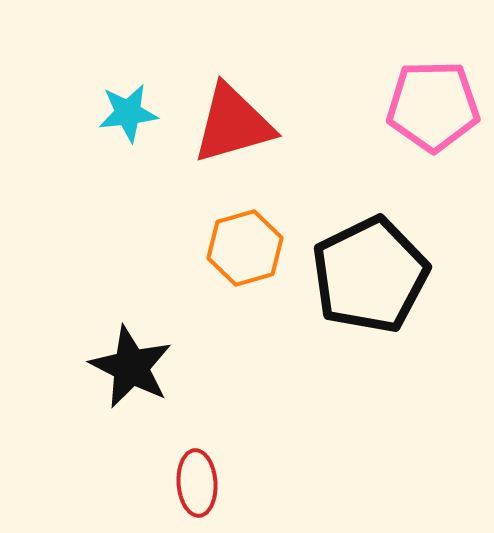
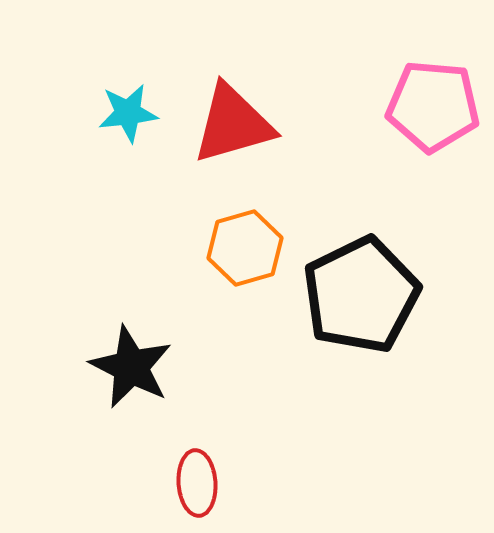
pink pentagon: rotated 6 degrees clockwise
black pentagon: moved 9 px left, 20 px down
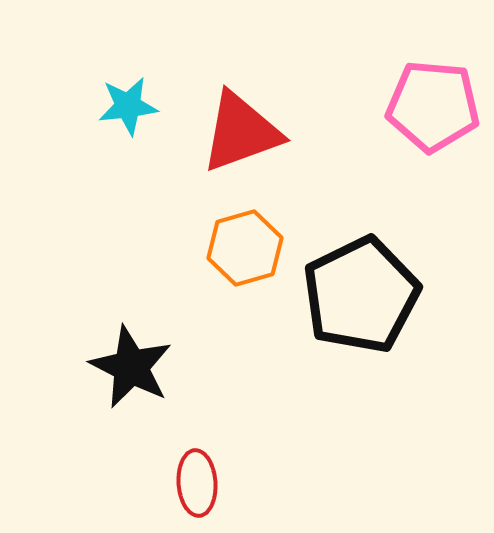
cyan star: moved 7 px up
red triangle: moved 8 px right, 8 px down; rotated 4 degrees counterclockwise
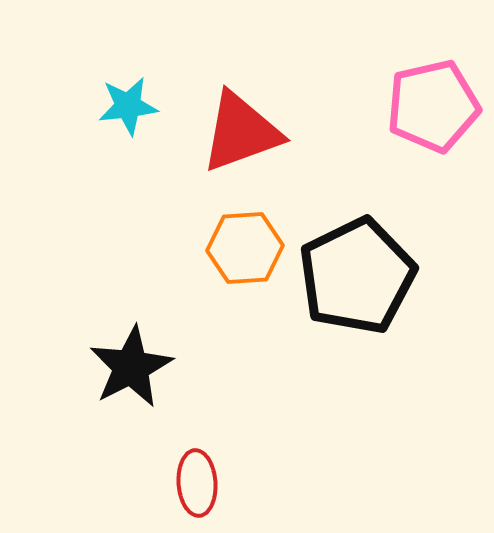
pink pentagon: rotated 18 degrees counterclockwise
orange hexagon: rotated 12 degrees clockwise
black pentagon: moved 4 px left, 19 px up
black star: rotated 18 degrees clockwise
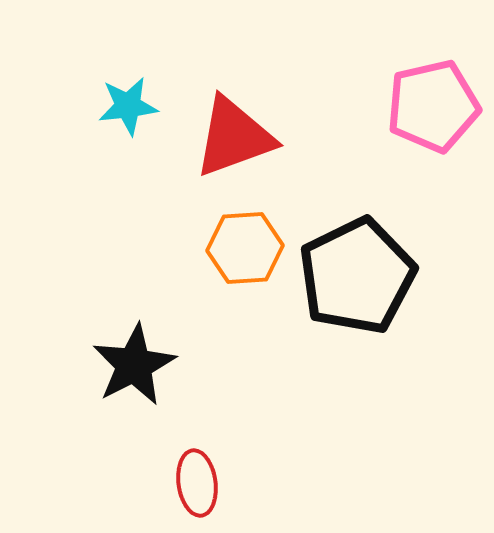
red triangle: moved 7 px left, 5 px down
black star: moved 3 px right, 2 px up
red ellipse: rotated 4 degrees counterclockwise
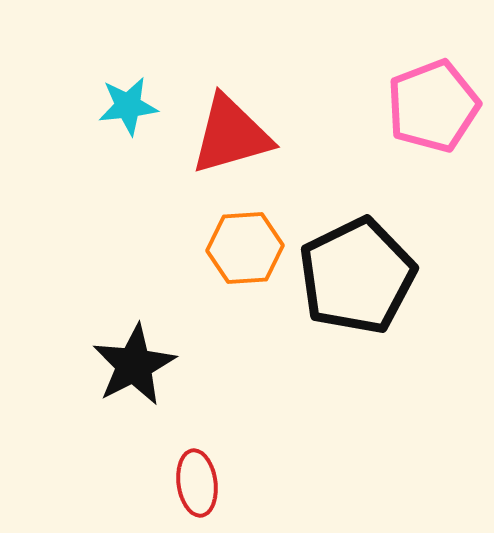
pink pentagon: rotated 8 degrees counterclockwise
red triangle: moved 3 px left, 2 px up; rotated 4 degrees clockwise
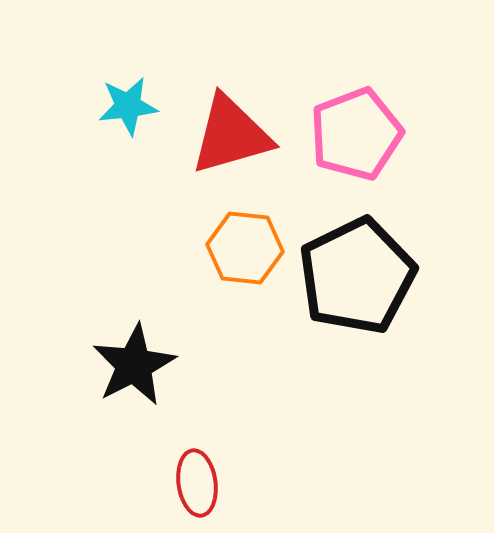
pink pentagon: moved 77 px left, 28 px down
orange hexagon: rotated 10 degrees clockwise
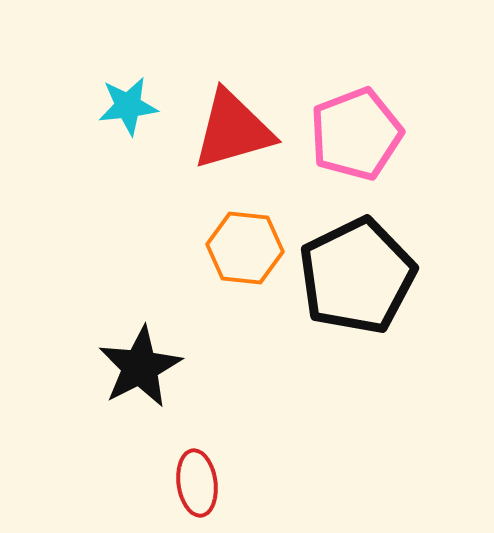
red triangle: moved 2 px right, 5 px up
black star: moved 6 px right, 2 px down
